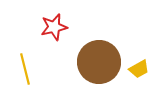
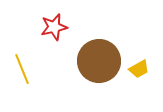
brown circle: moved 1 px up
yellow line: moved 3 px left; rotated 8 degrees counterclockwise
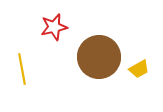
brown circle: moved 4 px up
yellow line: rotated 12 degrees clockwise
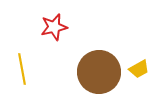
brown circle: moved 15 px down
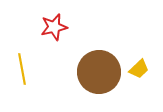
yellow trapezoid: rotated 15 degrees counterclockwise
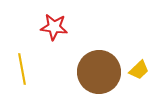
red star: rotated 20 degrees clockwise
yellow trapezoid: moved 1 px down
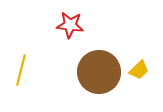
red star: moved 16 px right, 2 px up
yellow line: moved 1 px left, 1 px down; rotated 24 degrees clockwise
